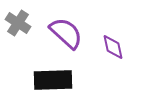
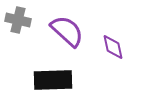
gray cross: moved 3 px up; rotated 20 degrees counterclockwise
purple semicircle: moved 1 px right, 2 px up
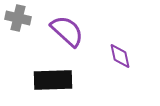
gray cross: moved 2 px up
purple diamond: moved 7 px right, 9 px down
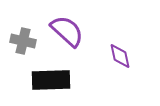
gray cross: moved 5 px right, 23 px down
black rectangle: moved 2 px left
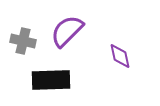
purple semicircle: rotated 87 degrees counterclockwise
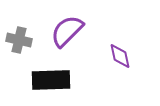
gray cross: moved 4 px left, 1 px up
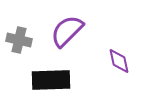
purple diamond: moved 1 px left, 5 px down
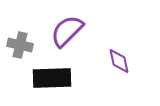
gray cross: moved 1 px right, 5 px down
black rectangle: moved 1 px right, 2 px up
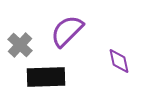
gray cross: rotated 30 degrees clockwise
black rectangle: moved 6 px left, 1 px up
